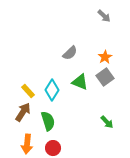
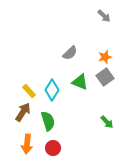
orange star: rotated 16 degrees clockwise
yellow rectangle: moved 1 px right
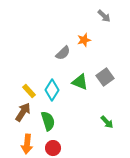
gray semicircle: moved 7 px left
orange star: moved 21 px left, 17 px up
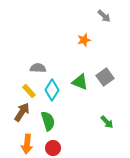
gray semicircle: moved 25 px left, 15 px down; rotated 133 degrees counterclockwise
brown arrow: moved 1 px left
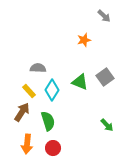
green arrow: moved 3 px down
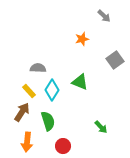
orange star: moved 2 px left, 1 px up
gray square: moved 10 px right, 17 px up
green arrow: moved 6 px left, 2 px down
orange arrow: moved 2 px up
red circle: moved 10 px right, 2 px up
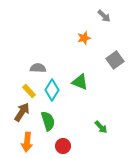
orange star: moved 2 px right, 1 px up
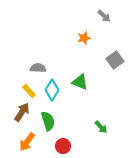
orange arrow: rotated 30 degrees clockwise
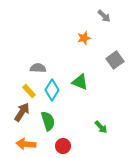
orange arrow: moved 1 px left, 2 px down; rotated 60 degrees clockwise
